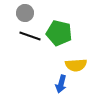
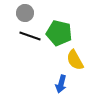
yellow semicircle: moved 1 px left, 5 px up; rotated 65 degrees clockwise
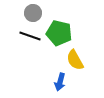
gray circle: moved 8 px right
blue arrow: moved 1 px left, 2 px up
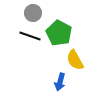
green pentagon: rotated 15 degrees clockwise
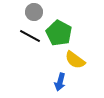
gray circle: moved 1 px right, 1 px up
black line: rotated 10 degrees clockwise
yellow semicircle: rotated 25 degrees counterclockwise
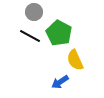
yellow semicircle: rotated 30 degrees clockwise
blue arrow: rotated 42 degrees clockwise
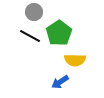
green pentagon: rotated 10 degrees clockwise
yellow semicircle: rotated 65 degrees counterclockwise
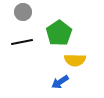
gray circle: moved 11 px left
black line: moved 8 px left, 6 px down; rotated 40 degrees counterclockwise
